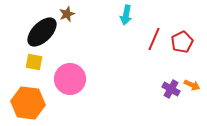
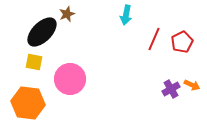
purple cross: rotated 30 degrees clockwise
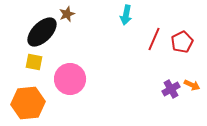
orange hexagon: rotated 12 degrees counterclockwise
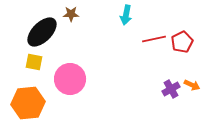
brown star: moved 4 px right; rotated 21 degrees clockwise
red line: rotated 55 degrees clockwise
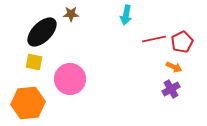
orange arrow: moved 18 px left, 18 px up
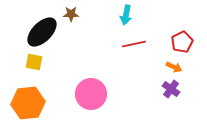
red line: moved 20 px left, 5 px down
pink circle: moved 21 px right, 15 px down
purple cross: rotated 24 degrees counterclockwise
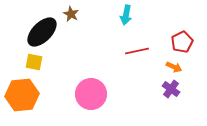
brown star: rotated 28 degrees clockwise
red line: moved 3 px right, 7 px down
orange hexagon: moved 6 px left, 8 px up
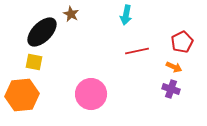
purple cross: rotated 18 degrees counterclockwise
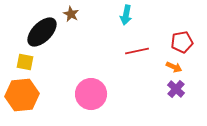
red pentagon: rotated 15 degrees clockwise
yellow square: moved 9 px left
purple cross: moved 5 px right; rotated 24 degrees clockwise
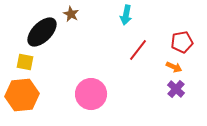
red line: moved 1 px right, 1 px up; rotated 40 degrees counterclockwise
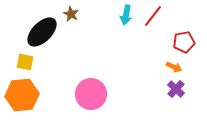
red pentagon: moved 2 px right
red line: moved 15 px right, 34 px up
